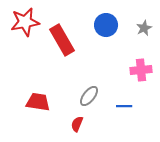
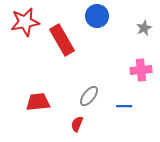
blue circle: moved 9 px left, 9 px up
red trapezoid: rotated 15 degrees counterclockwise
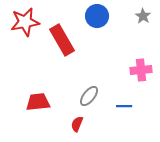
gray star: moved 1 px left, 12 px up; rotated 14 degrees counterclockwise
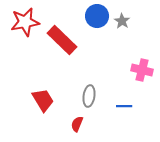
gray star: moved 21 px left, 5 px down
red rectangle: rotated 16 degrees counterclockwise
pink cross: moved 1 px right; rotated 20 degrees clockwise
gray ellipse: rotated 30 degrees counterclockwise
red trapezoid: moved 5 px right, 2 px up; rotated 65 degrees clockwise
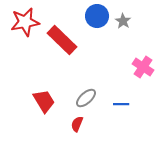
gray star: moved 1 px right
pink cross: moved 1 px right, 3 px up; rotated 20 degrees clockwise
gray ellipse: moved 3 px left, 2 px down; rotated 40 degrees clockwise
red trapezoid: moved 1 px right, 1 px down
blue line: moved 3 px left, 2 px up
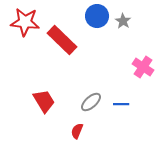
red star: rotated 16 degrees clockwise
gray ellipse: moved 5 px right, 4 px down
red semicircle: moved 7 px down
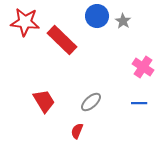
blue line: moved 18 px right, 1 px up
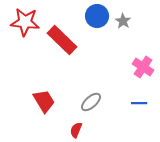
red semicircle: moved 1 px left, 1 px up
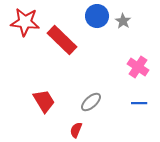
pink cross: moved 5 px left
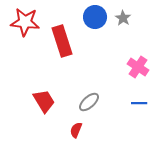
blue circle: moved 2 px left, 1 px down
gray star: moved 3 px up
red rectangle: moved 1 px down; rotated 28 degrees clockwise
gray ellipse: moved 2 px left
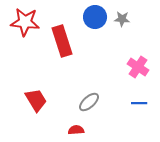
gray star: moved 1 px left, 1 px down; rotated 28 degrees counterclockwise
red trapezoid: moved 8 px left, 1 px up
red semicircle: rotated 63 degrees clockwise
